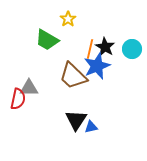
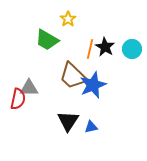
blue star: moved 4 px left, 19 px down
black triangle: moved 8 px left, 1 px down
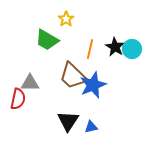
yellow star: moved 2 px left
black star: moved 10 px right
gray triangle: moved 1 px right, 5 px up
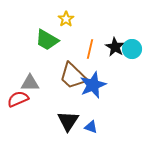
red semicircle: rotated 125 degrees counterclockwise
blue triangle: rotated 32 degrees clockwise
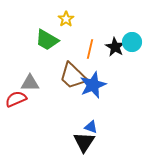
cyan circle: moved 7 px up
red semicircle: moved 2 px left
black triangle: moved 16 px right, 21 px down
